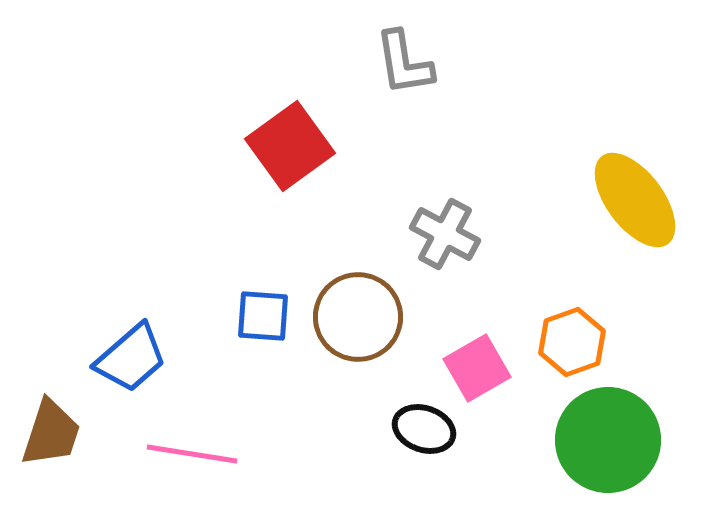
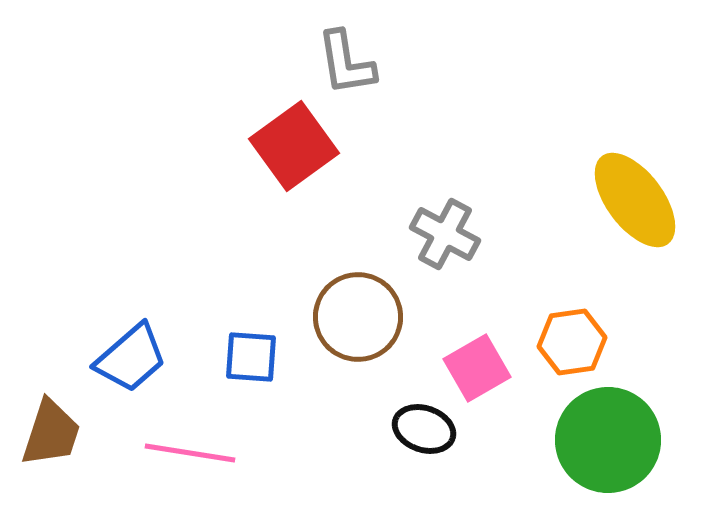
gray L-shape: moved 58 px left
red square: moved 4 px right
blue square: moved 12 px left, 41 px down
orange hexagon: rotated 12 degrees clockwise
pink line: moved 2 px left, 1 px up
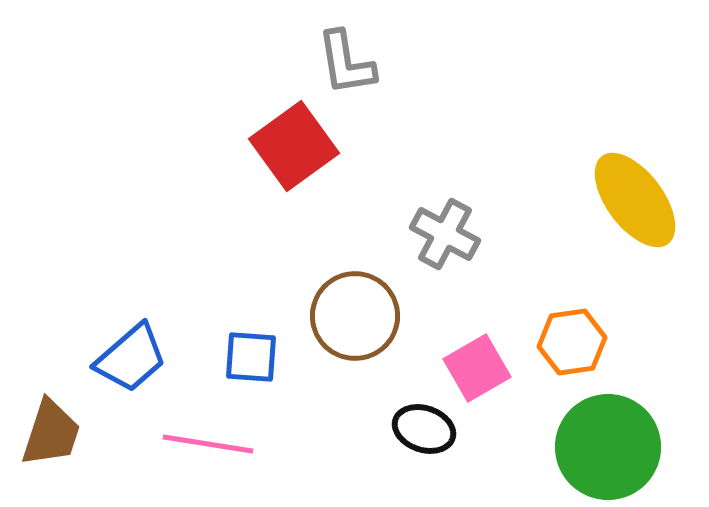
brown circle: moved 3 px left, 1 px up
green circle: moved 7 px down
pink line: moved 18 px right, 9 px up
